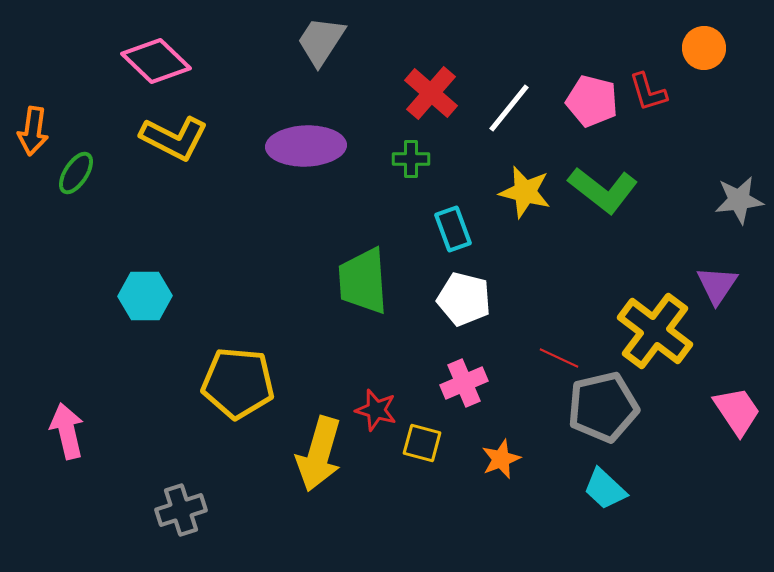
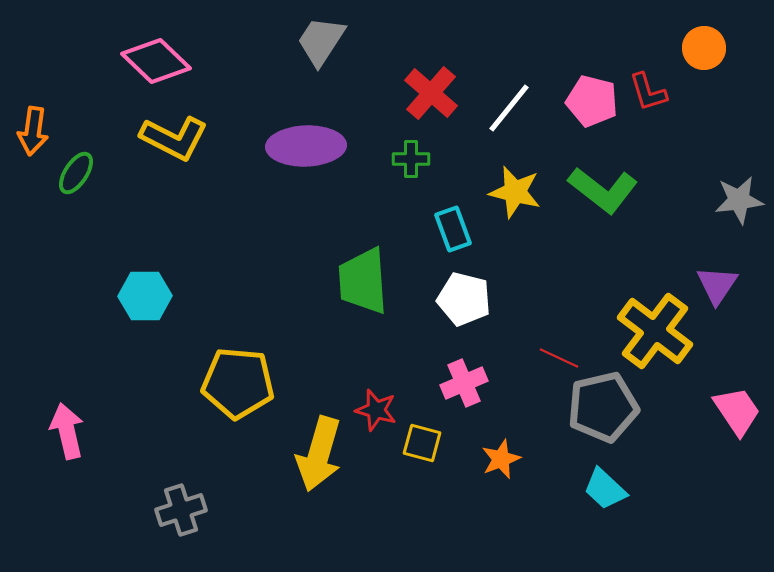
yellow star: moved 10 px left
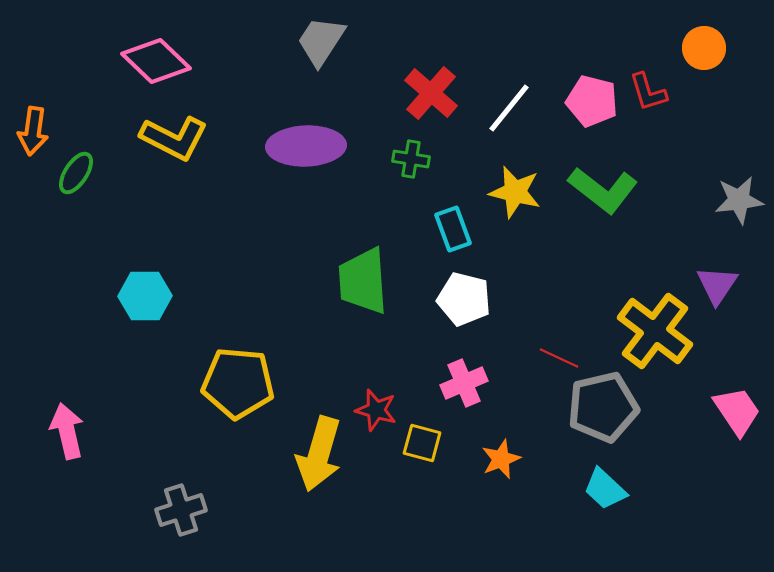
green cross: rotated 9 degrees clockwise
